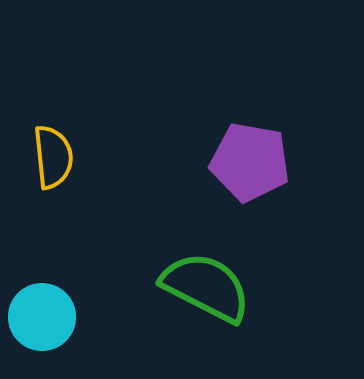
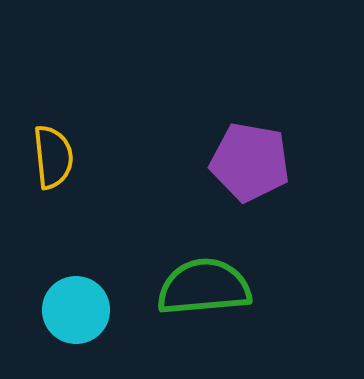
green semicircle: moved 2 px left; rotated 32 degrees counterclockwise
cyan circle: moved 34 px right, 7 px up
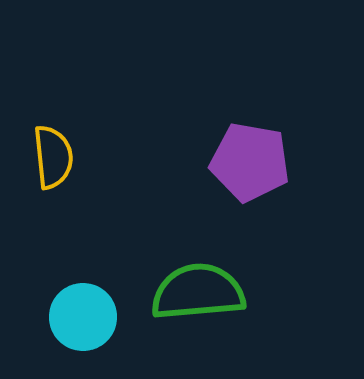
green semicircle: moved 6 px left, 5 px down
cyan circle: moved 7 px right, 7 px down
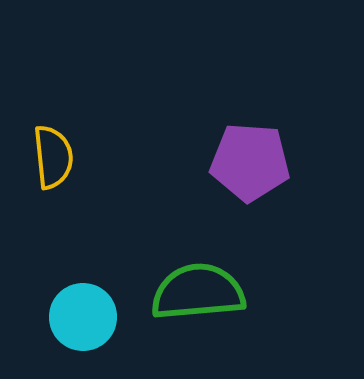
purple pentagon: rotated 6 degrees counterclockwise
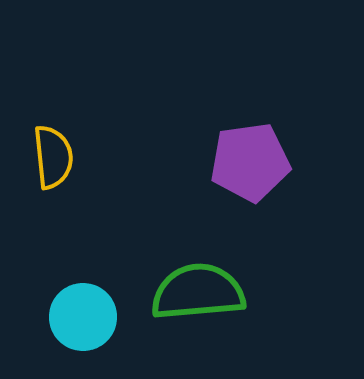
purple pentagon: rotated 12 degrees counterclockwise
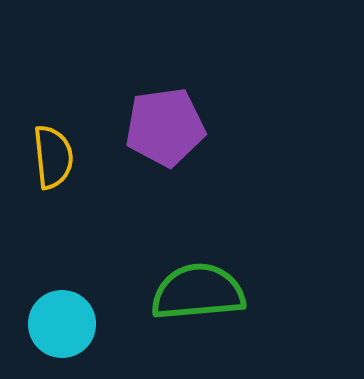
purple pentagon: moved 85 px left, 35 px up
cyan circle: moved 21 px left, 7 px down
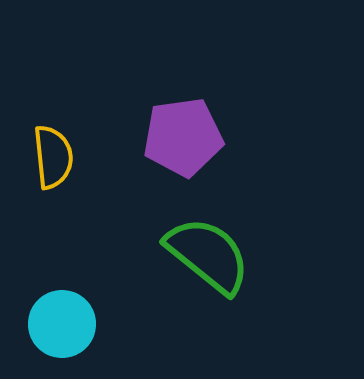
purple pentagon: moved 18 px right, 10 px down
green semicircle: moved 10 px right, 37 px up; rotated 44 degrees clockwise
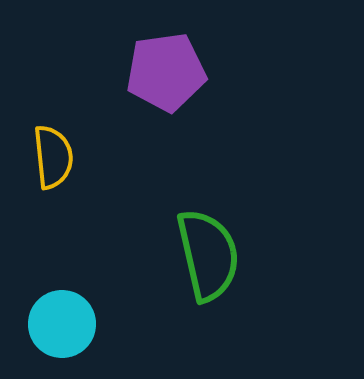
purple pentagon: moved 17 px left, 65 px up
green semicircle: rotated 38 degrees clockwise
